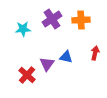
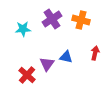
orange cross: rotated 18 degrees clockwise
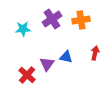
orange cross: rotated 24 degrees counterclockwise
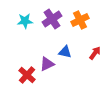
orange cross: moved 1 px left; rotated 18 degrees counterclockwise
cyan star: moved 2 px right, 8 px up
red arrow: rotated 24 degrees clockwise
blue triangle: moved 1 px left, 5 px up
purple triangle: rotated 28 degrees clockwise
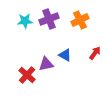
purple cross: moved 3 px left; rotated 12 degrees clockwise
blue triangle: moved 3 px down; rotated 16 degrees clockwise
purple triangle: moved 1 px left; rotated 14 degrees clockwise
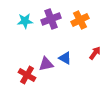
purple cross: moved 2 px right
blue triangle: moved 3 px down
red cross: rotated 12 degrees counterclockwise
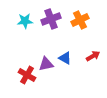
red arrow: moved 2 px left, 3 px down; rotated 24 degrees clockwise
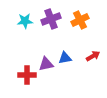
blue triangle: rotated 40 degrees counterclockwise
red cross: rotated 30 degrees counterclockwise
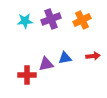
orange cross: moved 2 px right
red arrow: rotated 24 degrees clockwise
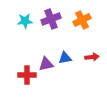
red arrow: moved 1 px left, 1 px down
